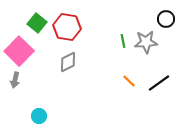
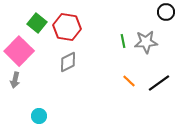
black circle: moved 7 px up
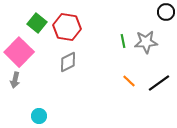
pink square: moved 1 px down
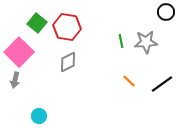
green line: moved 2 px left
black line: moved 3 px right, 1 px down
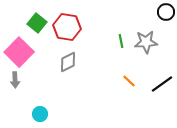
gray arrow: rotated 14 degrees counterclockwise
cyan circle: moved 1 px right, 2 px up
